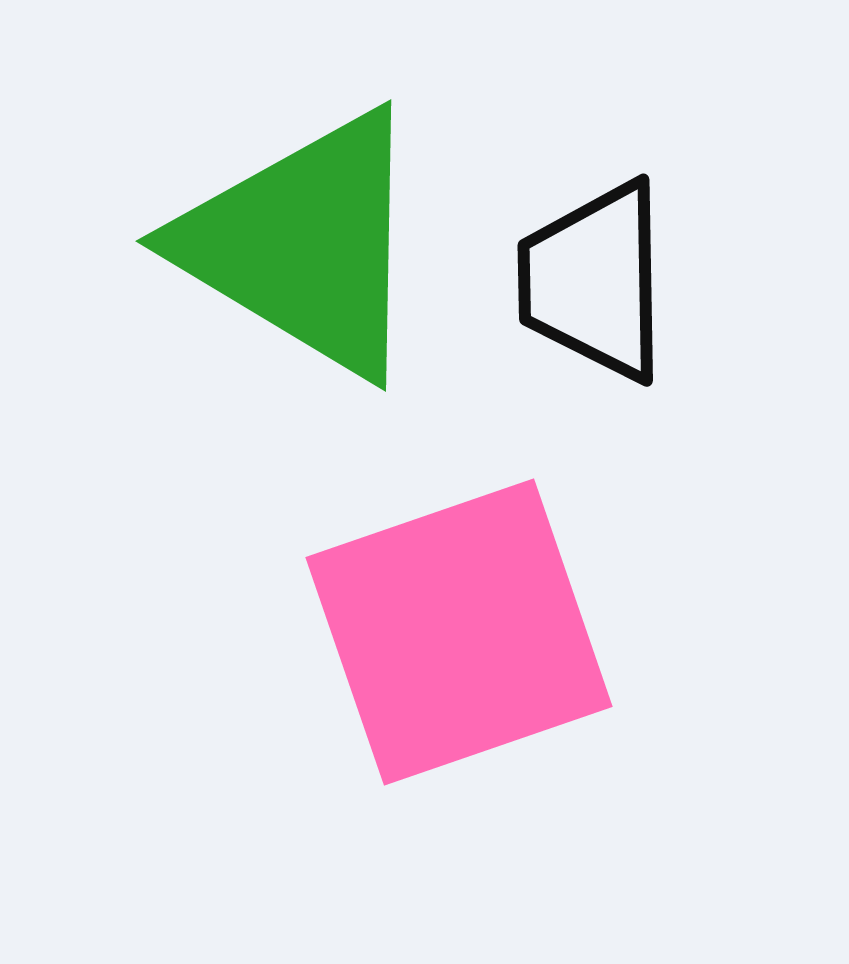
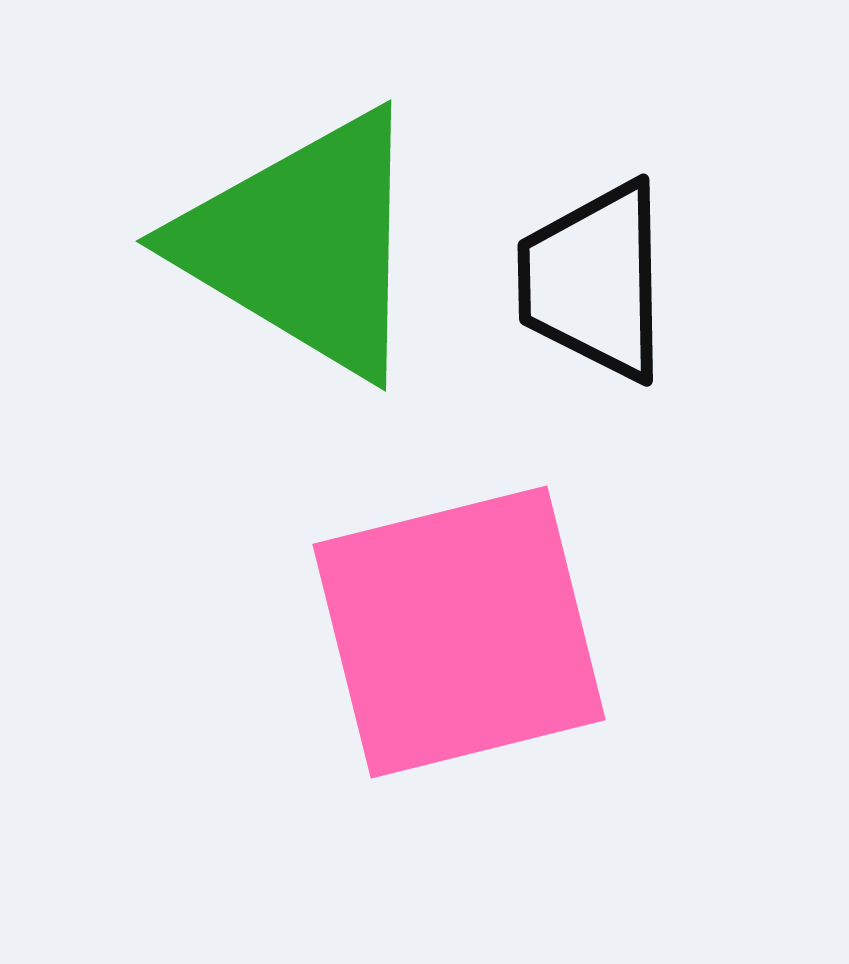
pink square: rotated 5 degrees clockwise
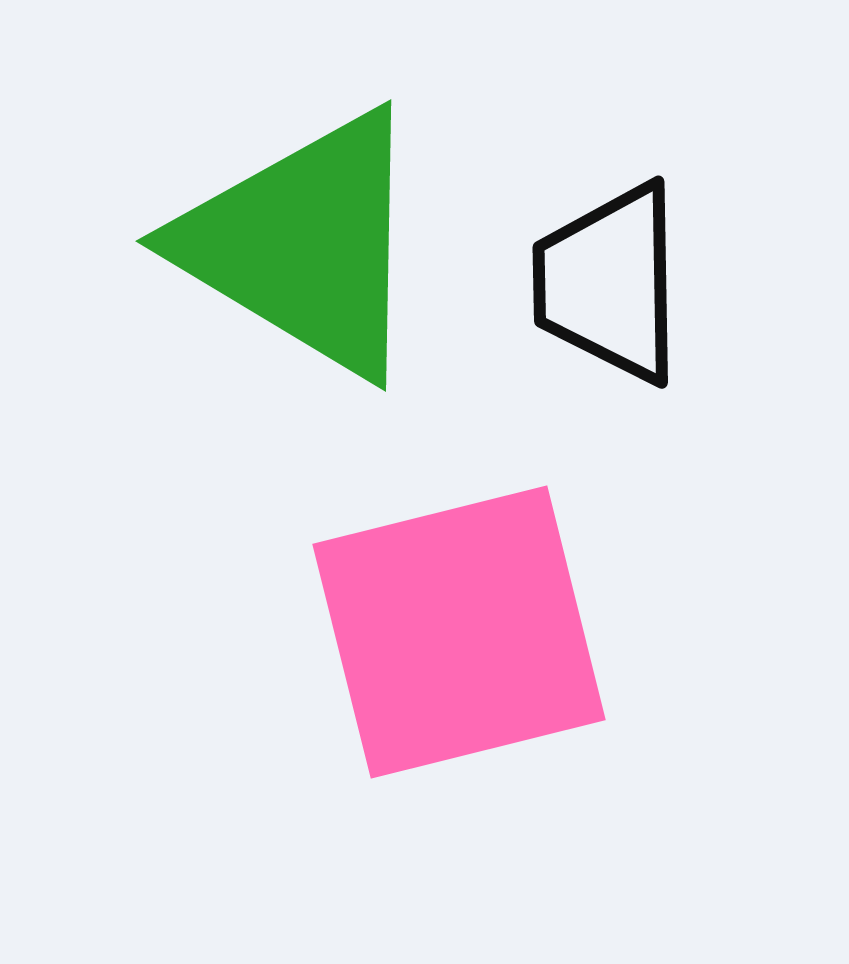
black trapezoid: moved 15 px right, 2 px down
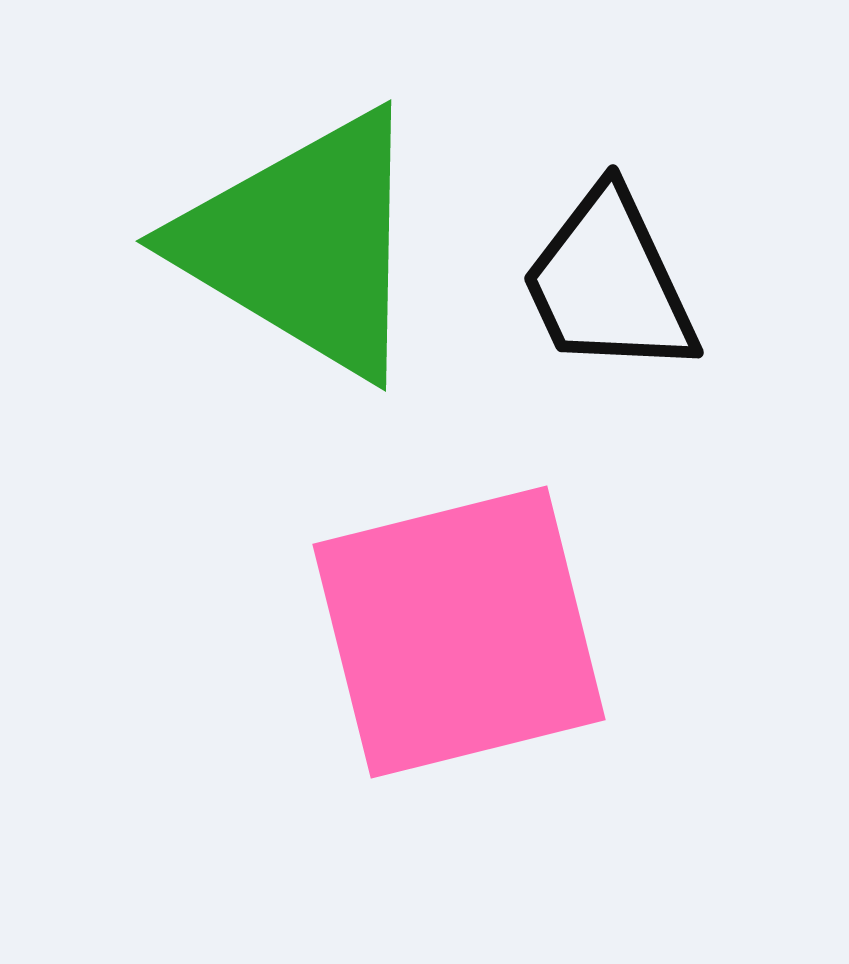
black trapezoid: rotated 24 degrees counterclockwise
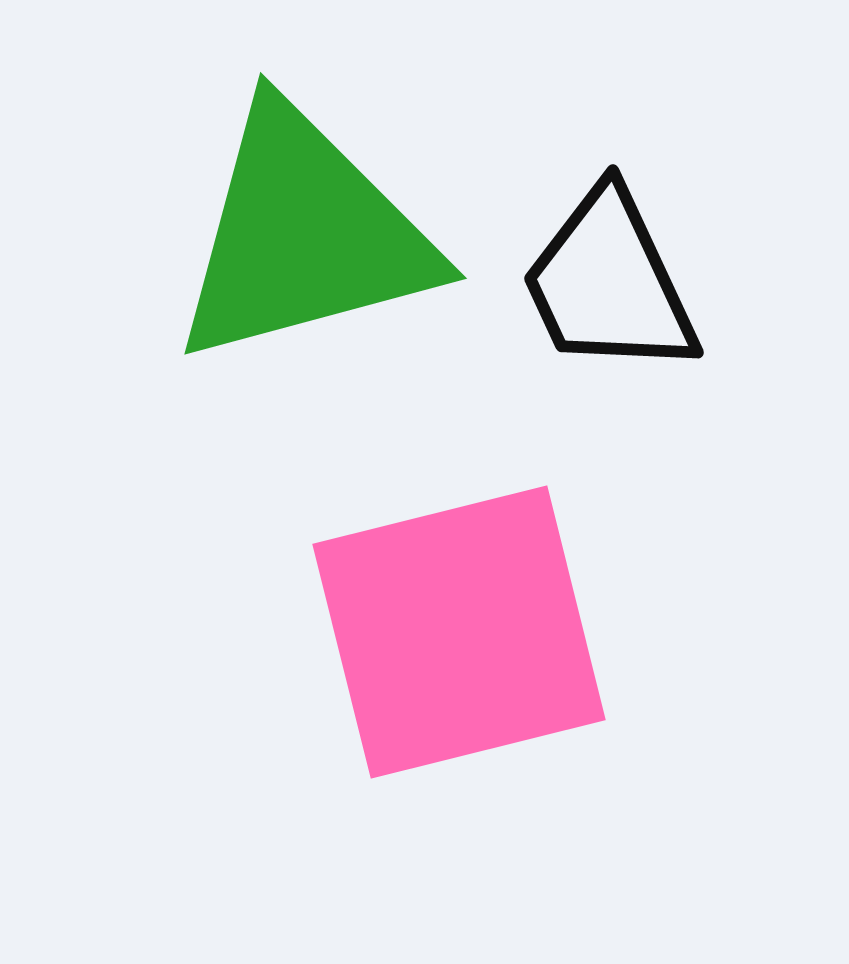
green triangle: moved 9 px up; rotated 46 degrees counterclockwise
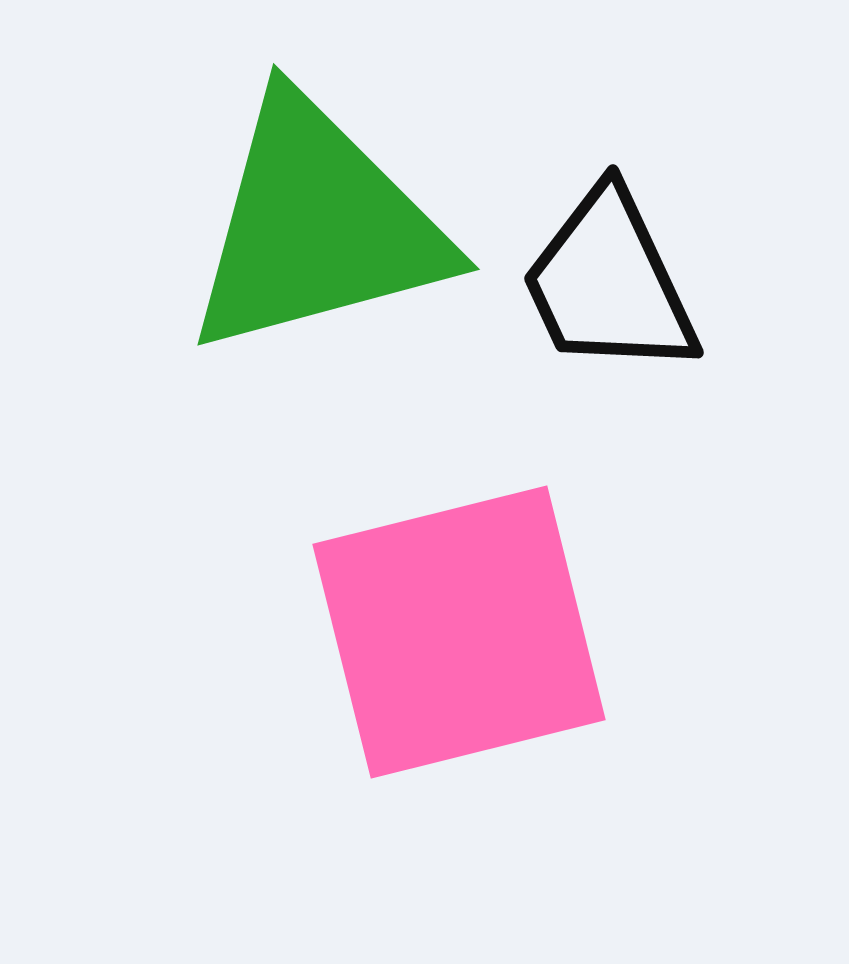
green triangle: moved 13 px right, 9 px up
